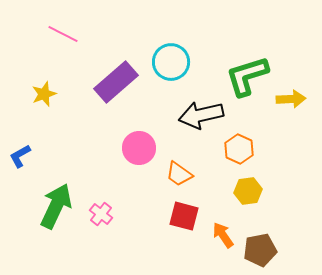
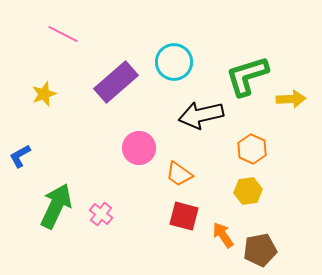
cyan circle: moved 3 px right
orange hexagon: moved 13 px right
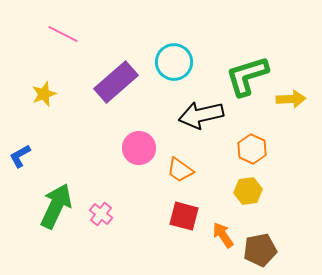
orange trapezoid: moved 1 px right, 4 px up
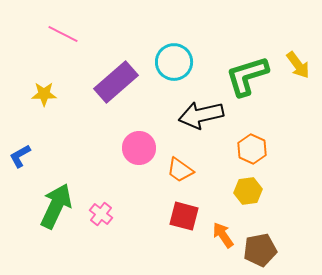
yellow star: rotated 20 degrees clockwise
yellow arrow: moved 7 px right, 34 px up; rotated 56 degrees clockwise
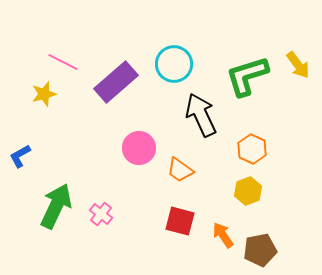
pink line: moved 28 px down
cyan circle: moved 2 px down
yellow star: rotated 15 degrees counterclockwise
black arrow: rotated 78 degrees clockwise
yellow hexagon: rotated 12 degrees counterclockwise
red square: moved 4 px left, 5 px down
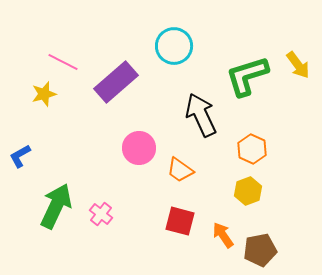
cyan circle: moved 18 px up
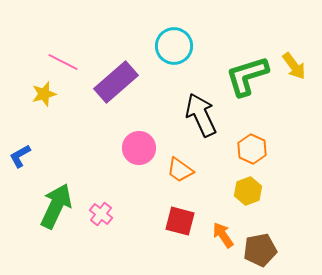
yellow arrow: moved 4 px left, 1 px down
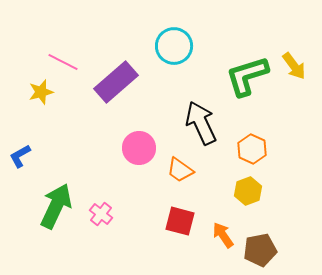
yellow star: moved 3 px left, 2 px up
black arrow: moved 8 px down
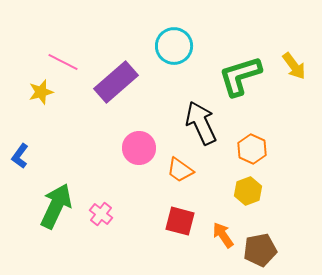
green L-shape: moved 7 px left
blue L-shape: rotated 25 degrees counterclockwise
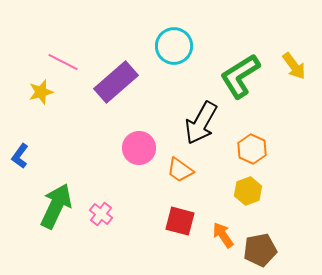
green L-shape: rotated 15 degrees counterclockwise
black arrow: rotated 126 degrees counterclockwise
